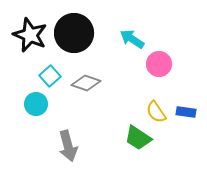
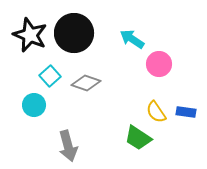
cyan circle: moved 2 px left, 1 px down
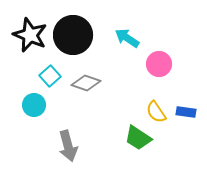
black circle: moved 1 px left, 2 px down
cyan arrow: moved 5 px left, 1 px up
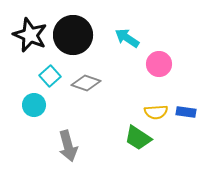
yellow semicircle: rotated 60 degrees counterclockwise
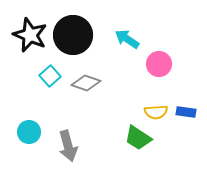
cyan arrow: moved 1 px down
cyan circle: moved 5 px left, 27 px down
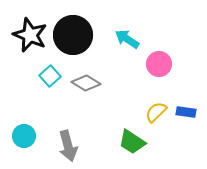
gray diamond: rotated 12 degrees clockwise
yellow semicircle: rotated 140 degrees clockwise
cyan circle: moved 5 px left, 4 px down
green trapezoid: moved 6 px left, 4 px down
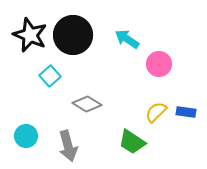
gray diamond: moved 1 px right, 21 px down
cyan circle: moved 2 px right
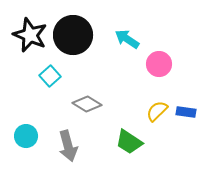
yellow semicircle: moved 1 px right, 1 px up
green trapezoid: moved 3 px left
